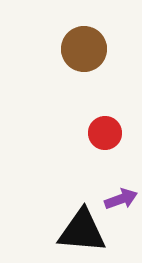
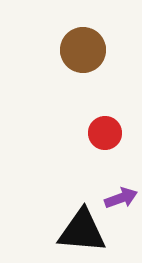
brown circle: moved 1 px left, 1 px down
purple arrow: moved 1 px up
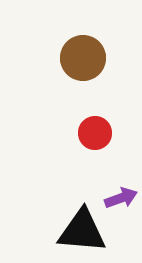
brown circle: moved 8 px down
red circle: moved 10 px left
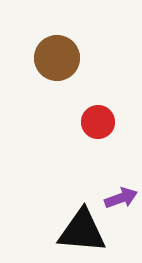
brown circle: moved 26 px left
red circle: moved 3 px right, 11 px up
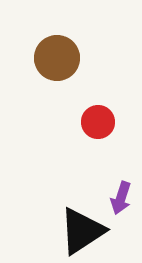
purple arrow: rotated 128 degrees clockwise
black triangle: rotated 38 degrees counterclockwise
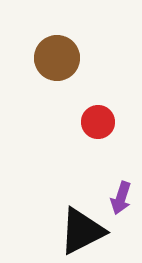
black triangle: rotated 6 degrees clockwise
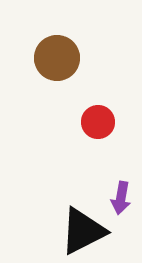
purple arrow: rotated 8 degrees counterclockwise
black triangle: moved 1 px right
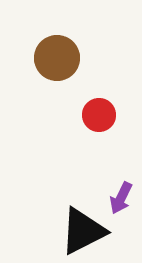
red circle: moved 1 px right, 7 px up
purple arrow: rotated 16 degrees clockwise
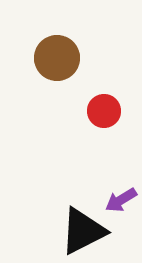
red circle: moved 5 px right, 4 px up
purple arrow: moved 2 px down; rotated 32 degrees clockwise
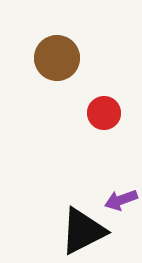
red circle: moved 2 px down
purple arrow: rotated 12 degrees clockwise
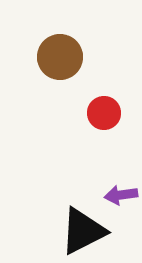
brown circle: moved 3 px right, 1 px up
purple arrow: moved 5 px up; rotated 12 degrees clockwise
